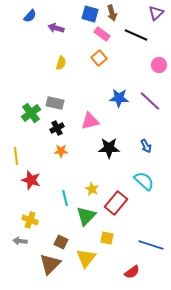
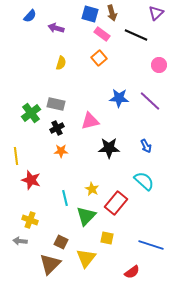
gray rectangle: moved 1 px right, 1 px down
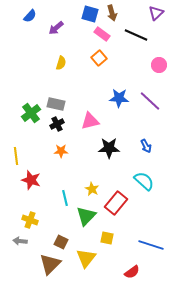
purple arrow: rotated 56 degrees counterclockwise
black cross: moved 4 px up
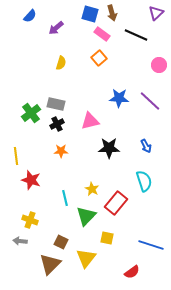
cyan semicircle: rotated 30 degrees clockwise
